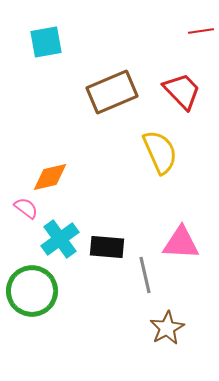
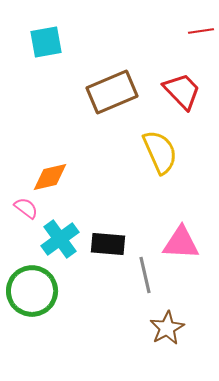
black rectangle: moved 1 px right, 3 px up
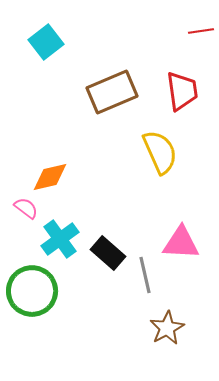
cyan square: rotated 28 degrees counterclockwise
red trapezoid: rotated 36 degrees clockwise
black rectangle: moved 9 px down; rotated 36 degrees clockwise
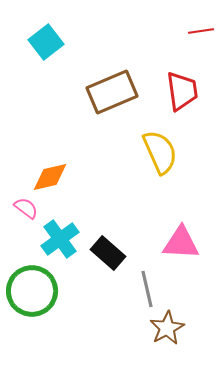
gray line: moved 2 px right, 14 px down
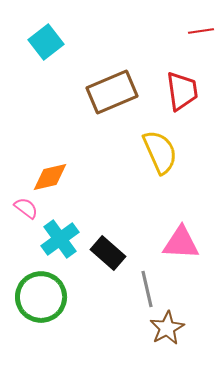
green circle: moved 9 px right, 6 px down
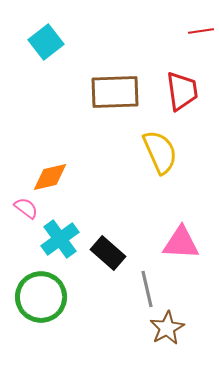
brown rectangle: moved 3 px right; rotated 21 degrees clockwise
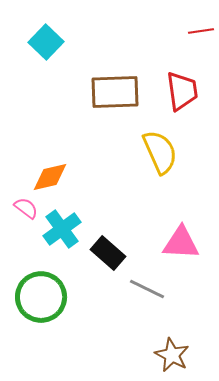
cyan square: rotated 8 degrees counterclockwise
cyan cross: moved 2 px right, 10 px up
gray line: rotated 51 degrees counterclockwise
brown star: moved 5 px right, 27 px down; rotated 16 degrees counterclockwise
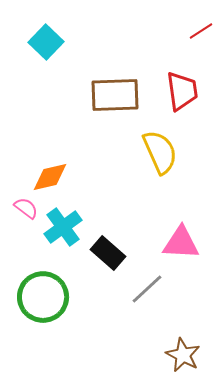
red line: rotated 25 degrees counterclockwise
brown rectangle: moved 3 px down
cyan cross: moved 1 px right, 2 px up
gray line: rotated 69 degrees counterclockwise
green circle: moved 2 px right
brown star: moved 11 px right
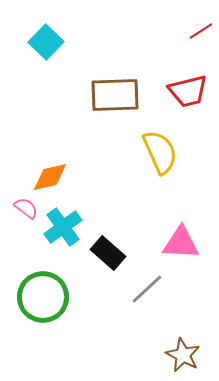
red trapezoid: moved 6 px right; rotated 84 degrees clockwise
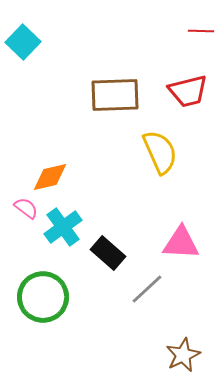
red line: rotated 35 degrees clockwise
cyan square: moved 23 px left
brown star: rotated 20 degrees clockwise
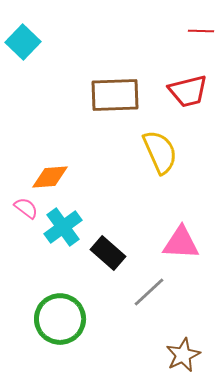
orange diamond: rotated 9 degrees clockwise
gray line: moved 2 px right, 3 px down
green circle: moved 17 px right, 22 px down
